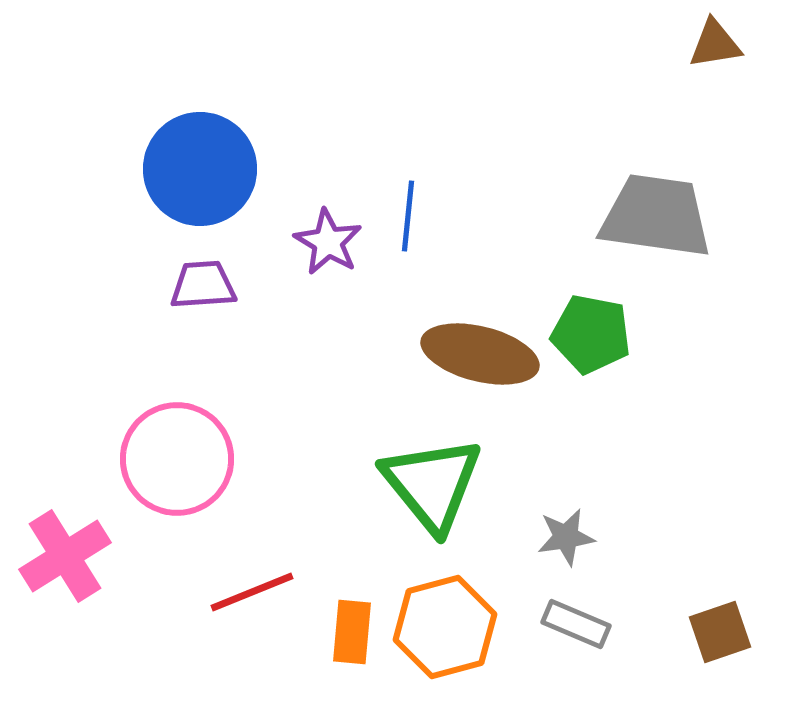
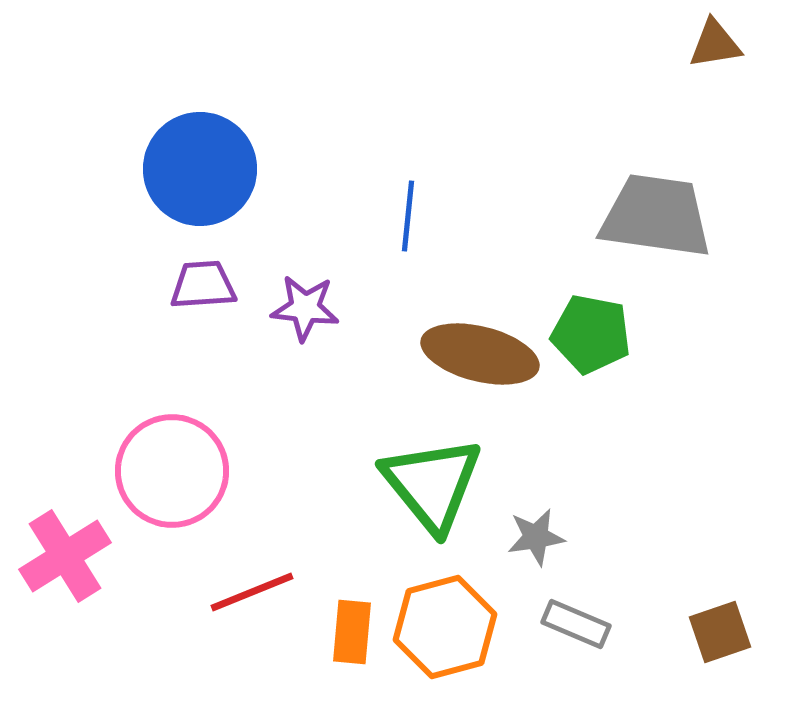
purple star: moved 23 px left, 66 px down; rotated 24 degrees counterclockwise
pink circle: moved 5 px left, 12 px down
gray star: moved 30 px left
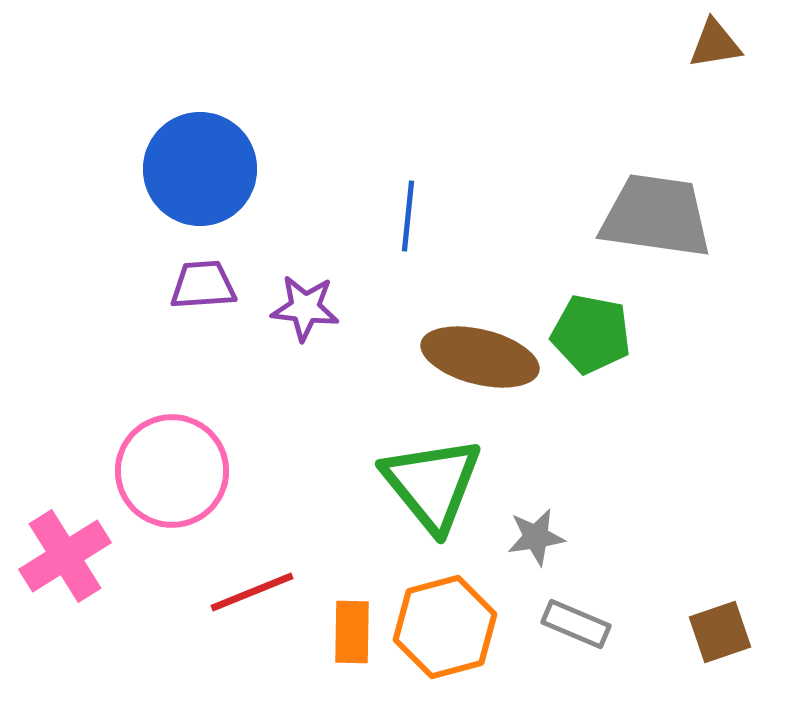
brown ellipse: moved 3 px down
orange rectangle: rotated 4 degrees counterclockwise
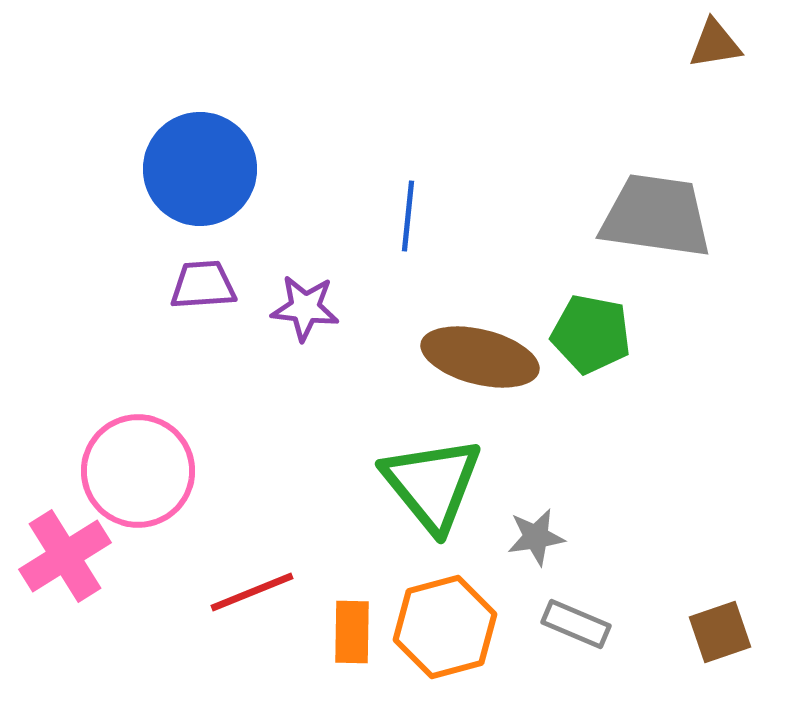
pink circle: moved 34 px left
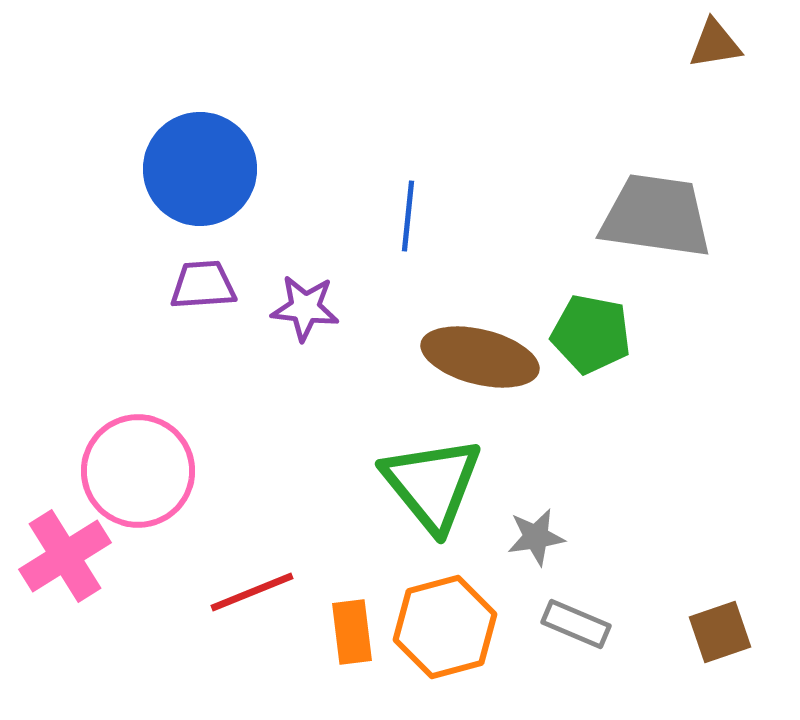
orange rectangle: rotated 8 degrees counterclockwise
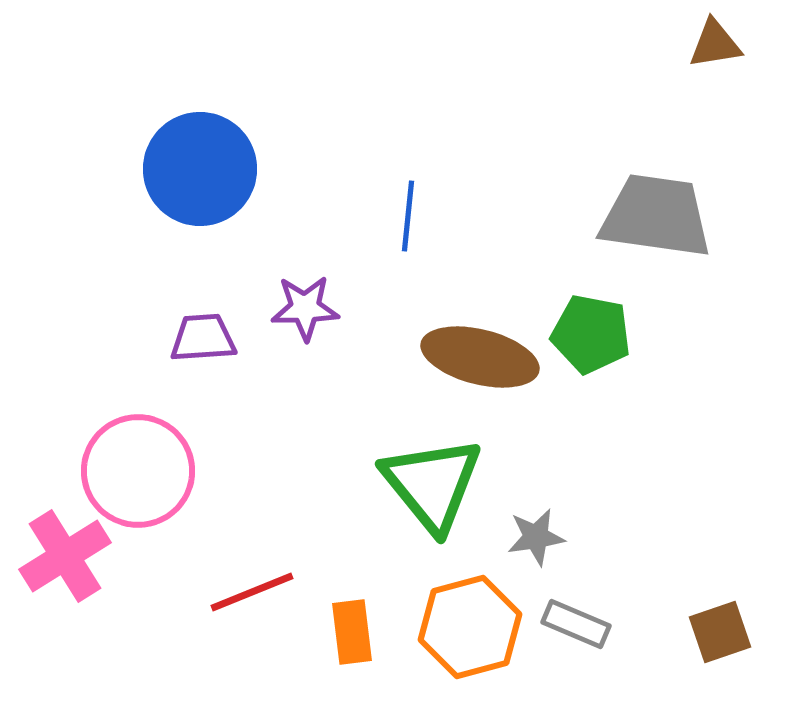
purple trapezoid: moved 53 px down
purple star: rotated 8 degrees counterclockwise
orange hexagon: moved 25 px right
